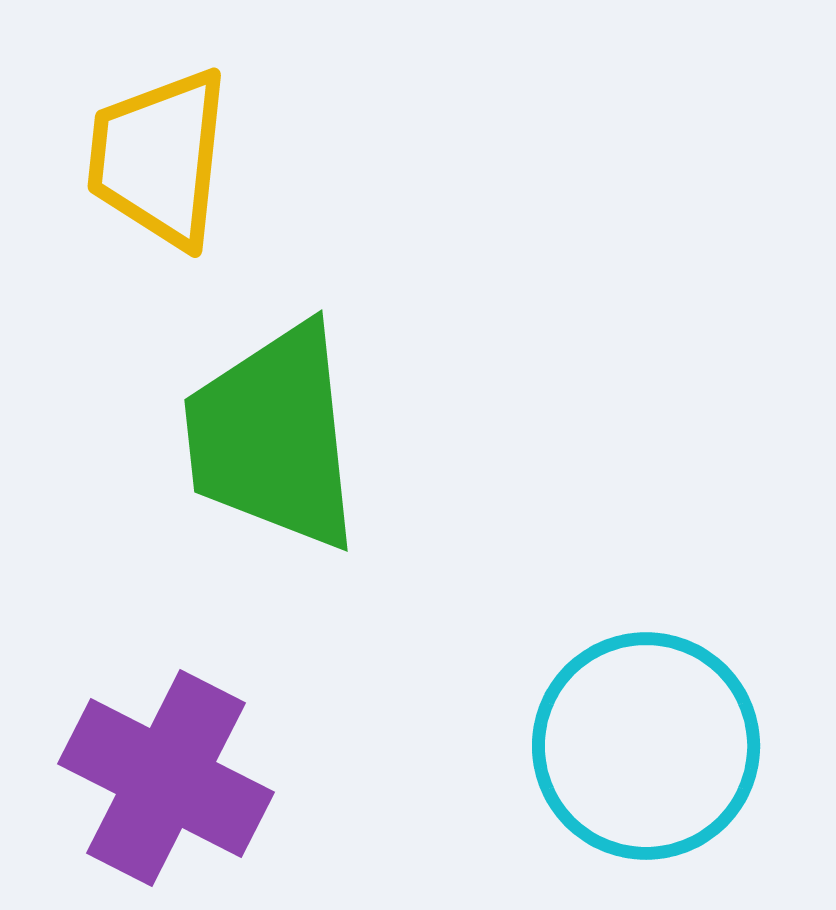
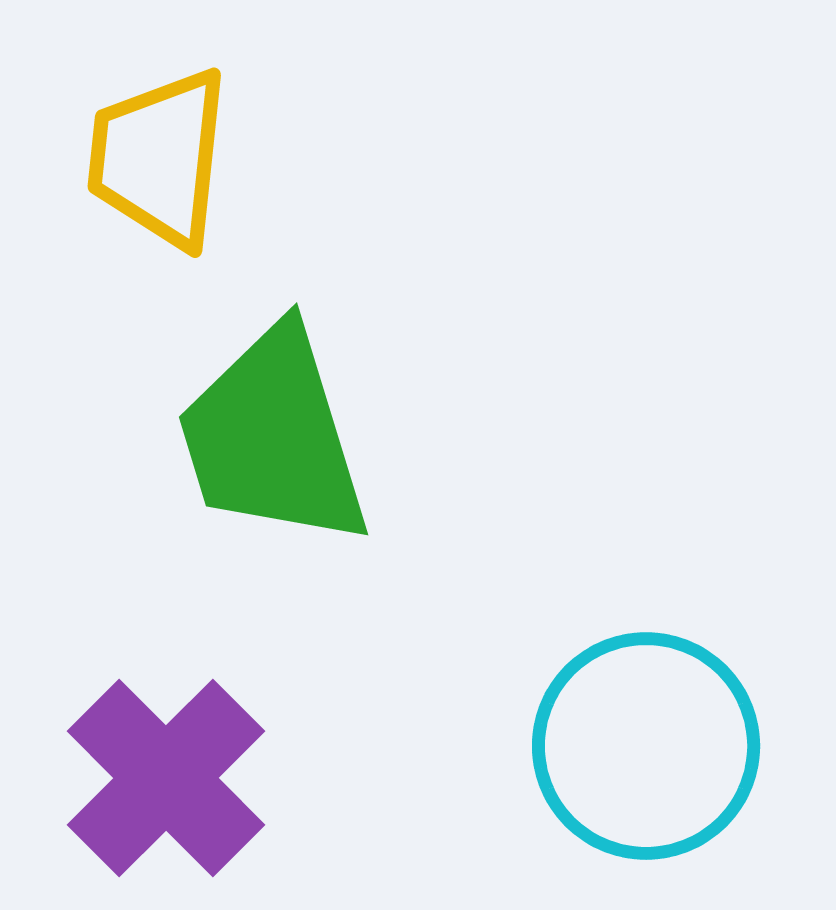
green trapezoid: rotated 11 degrees counterclockwise
purple cross: rotated 18 degrees clockwise
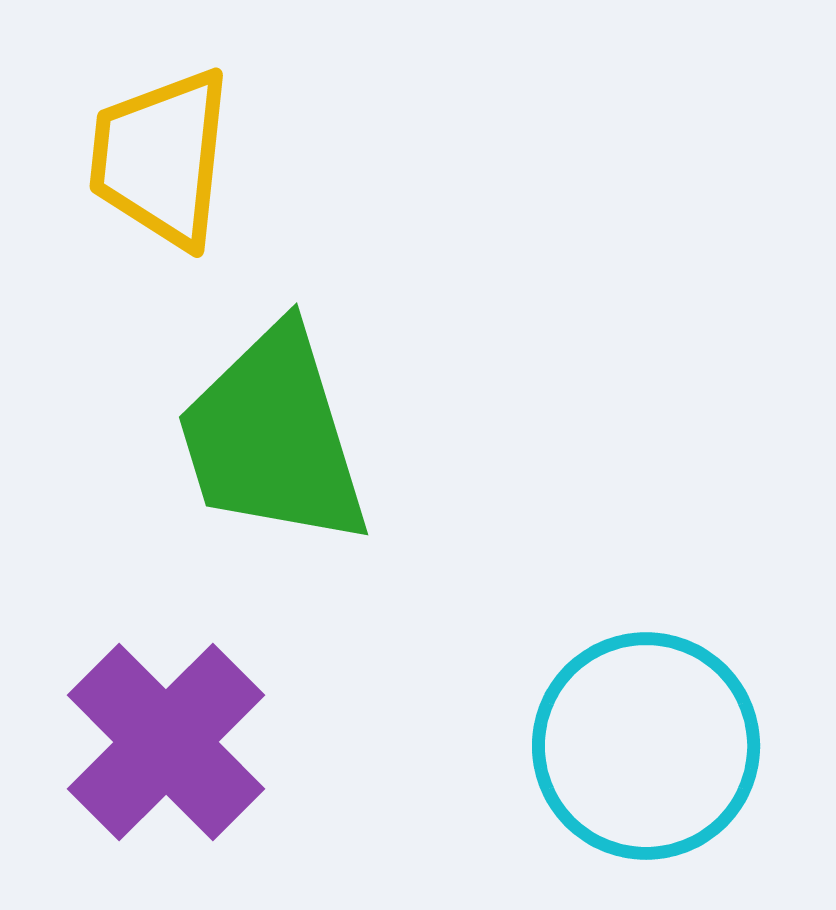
yellow trapezoid: moved 2 px right
purple cross: moved 36 px up
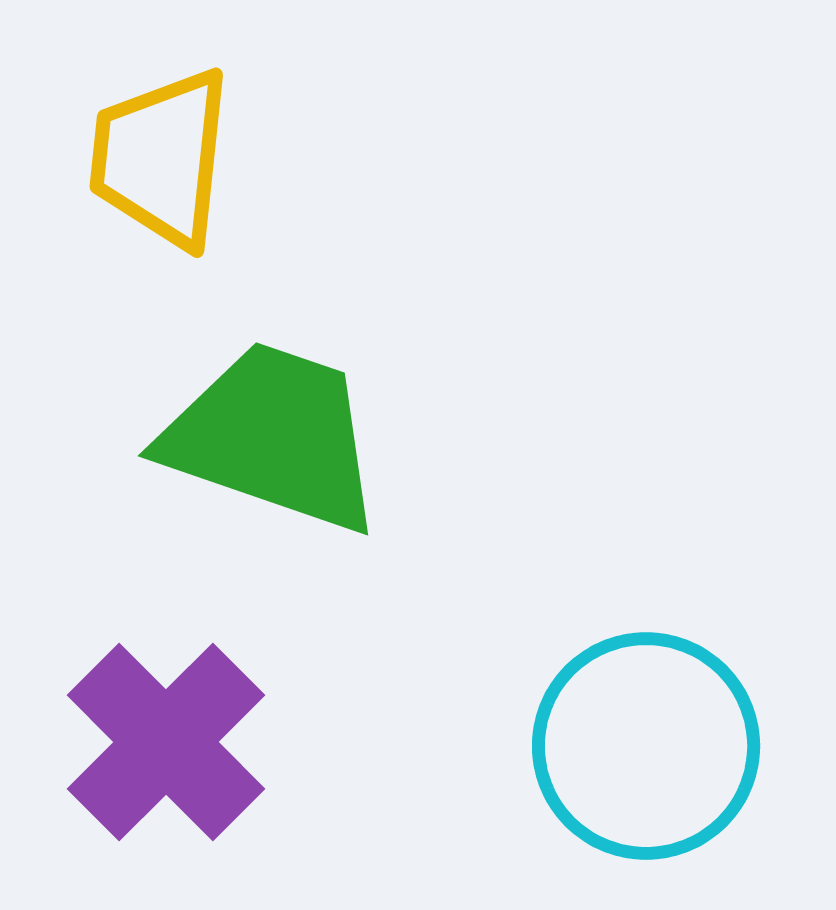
green trapezoid: rotated 126 degrees clockwise
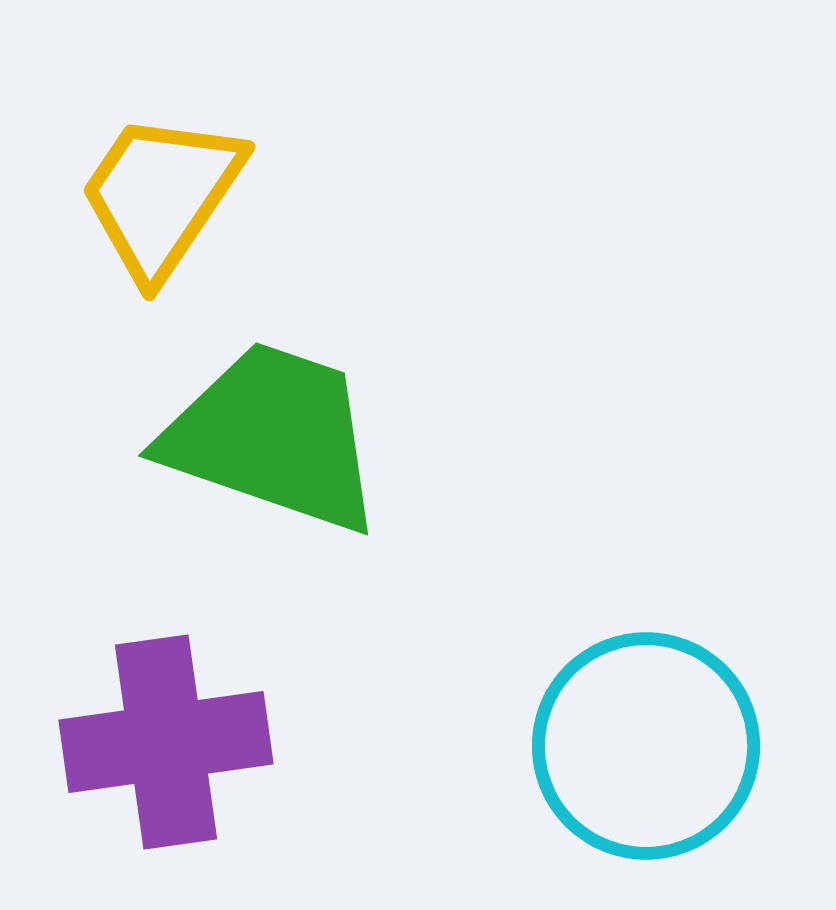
yellow trapezoid: moved 37 px down; rotated 28 degrees clockwise
purple cross: rotated 37 degrees clockwise
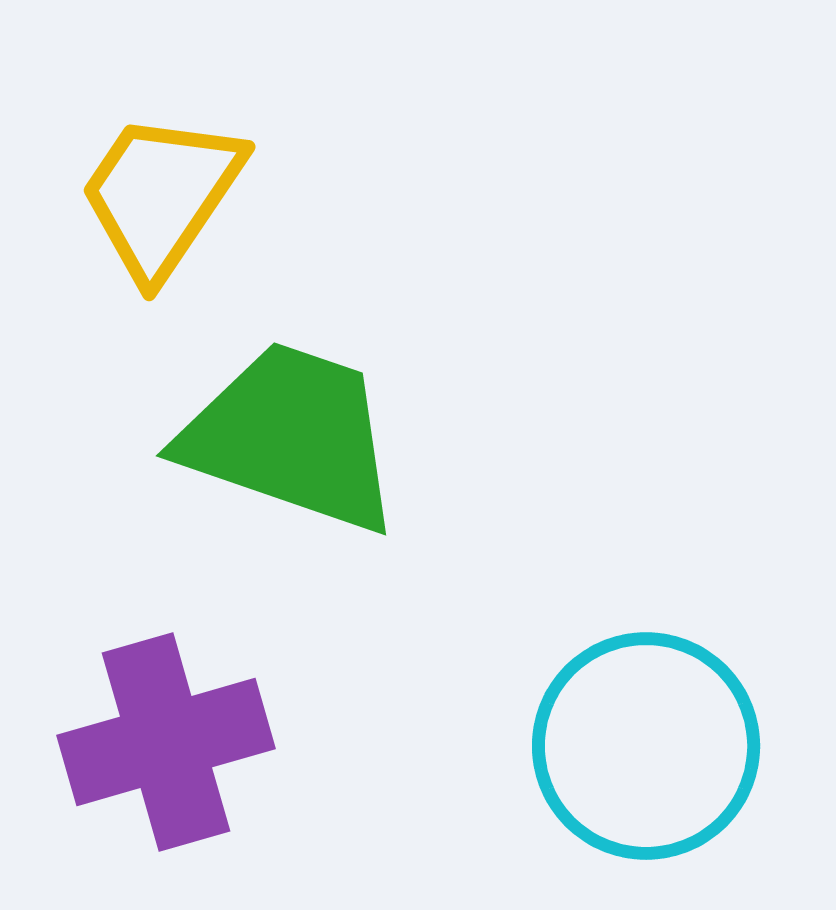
green trapezoid: moved 18 px right
purple cross: rotated 8 degrees counterclockwise
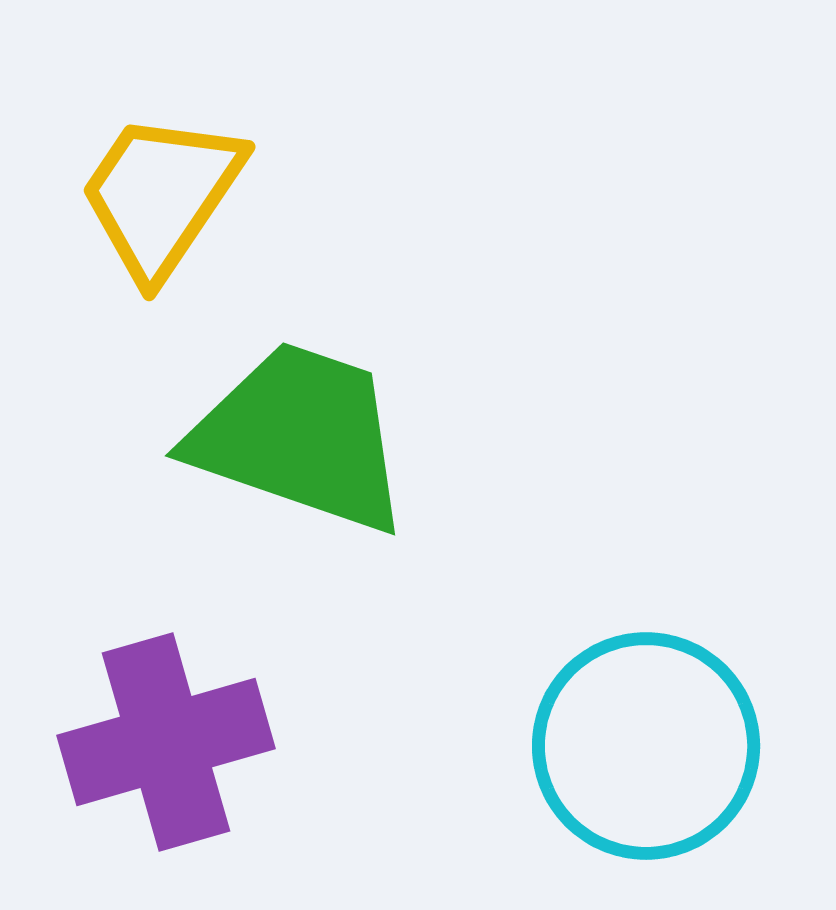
green trapezoid: moved 9 px right
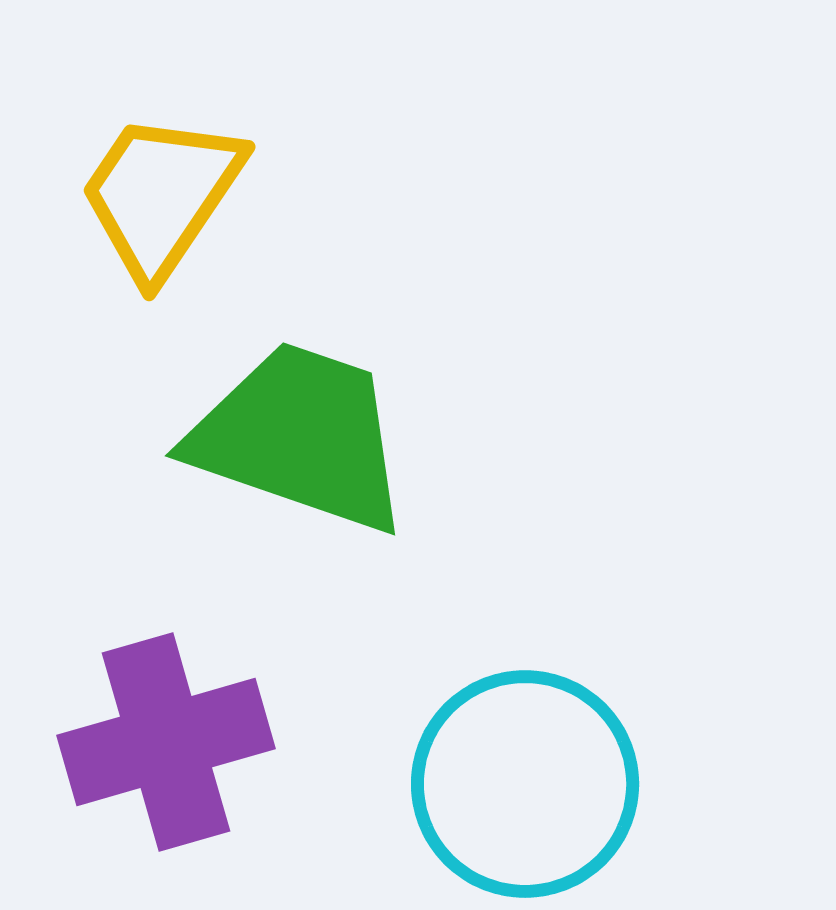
cyan circle: moved 121 px left, 38 px down
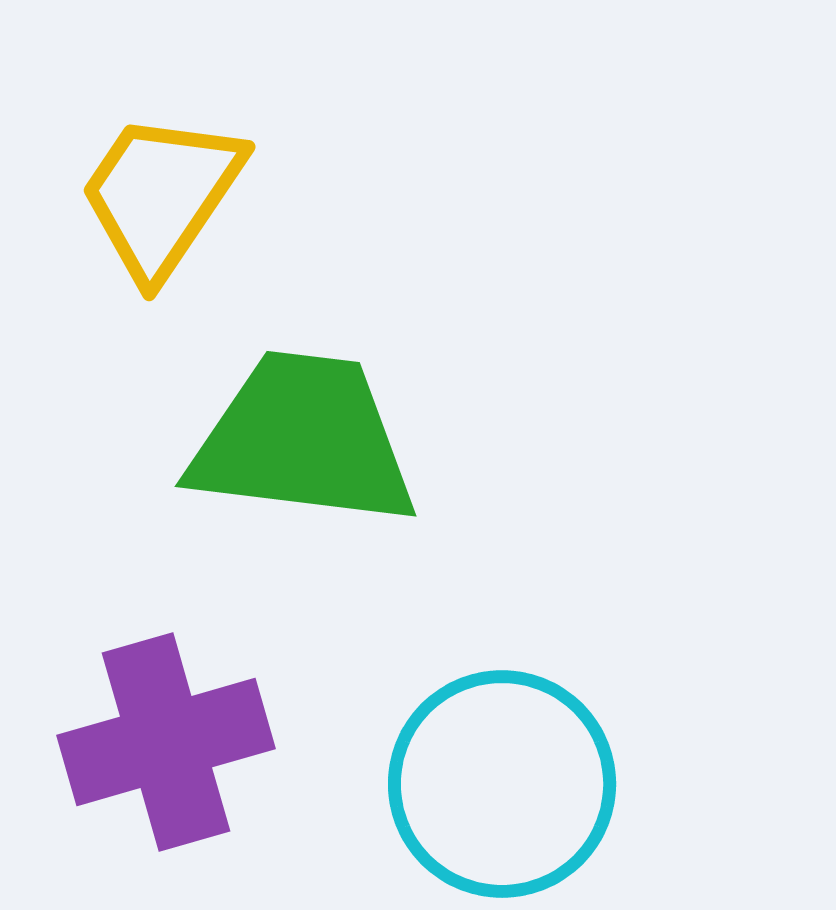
green trapezoid: moved 3 px right, 3 px down; rotated 12 degrees counterclockwise
cyan circle: moved 23 px left
